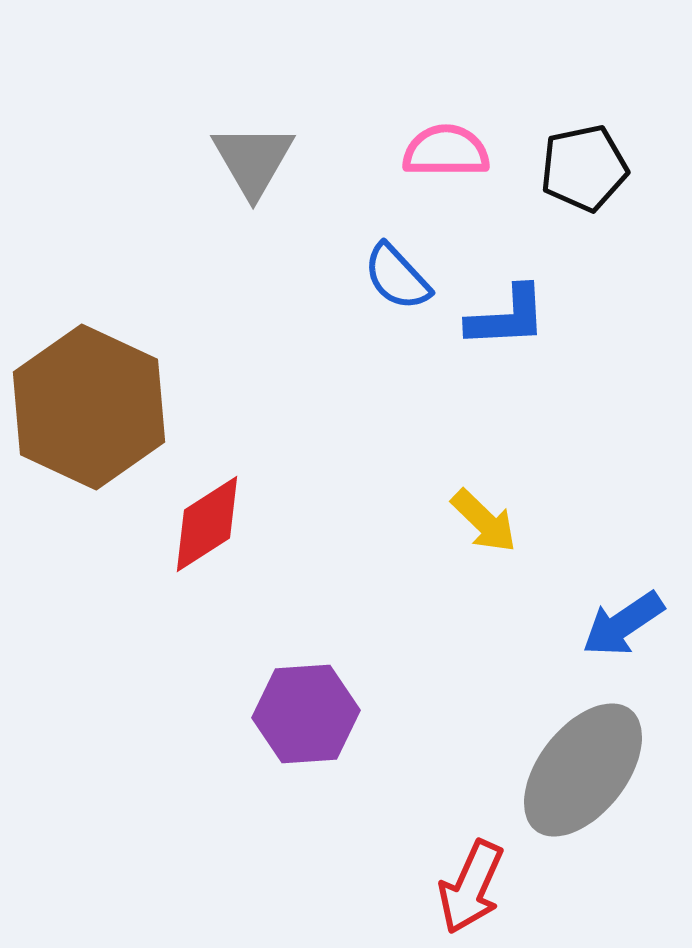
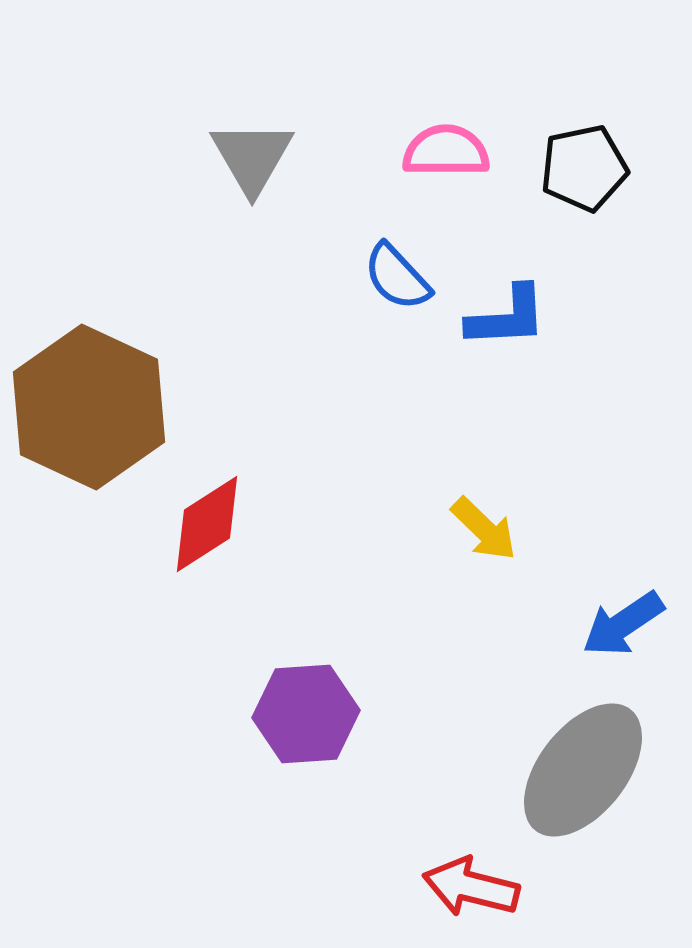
gray triangle: moved 1 px left, 3 px up
yellow arrow: moved 8 px down
red arrow: rotated 80 degrees clockwise
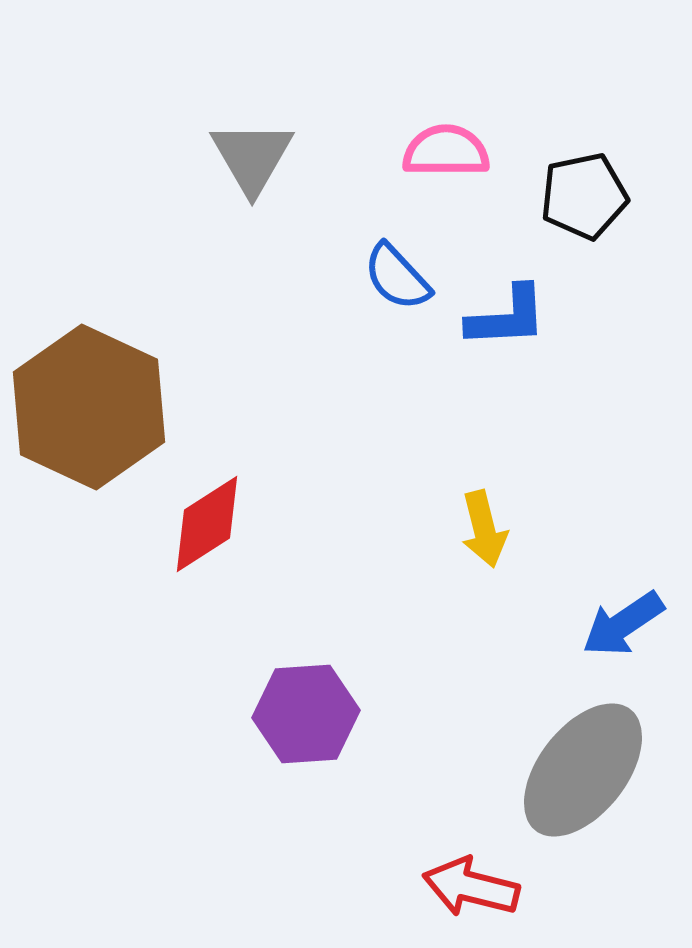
black pentagon: moved 28 px down
yellow arrow: rotated 32 degrees clockwise
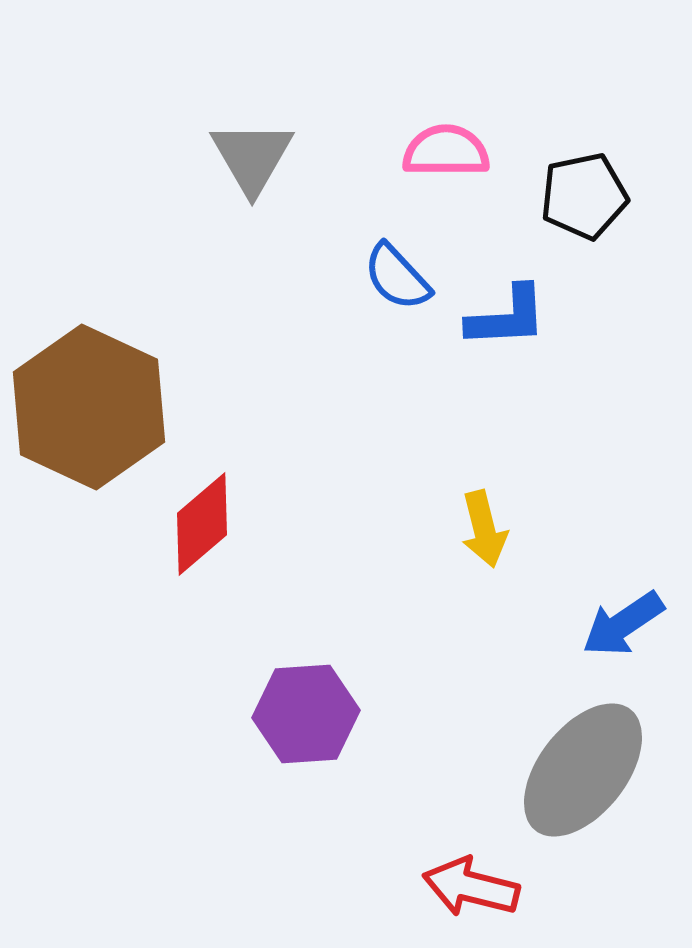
red diamond: moved 5 px left; rotated 8 degrees counterclockwise
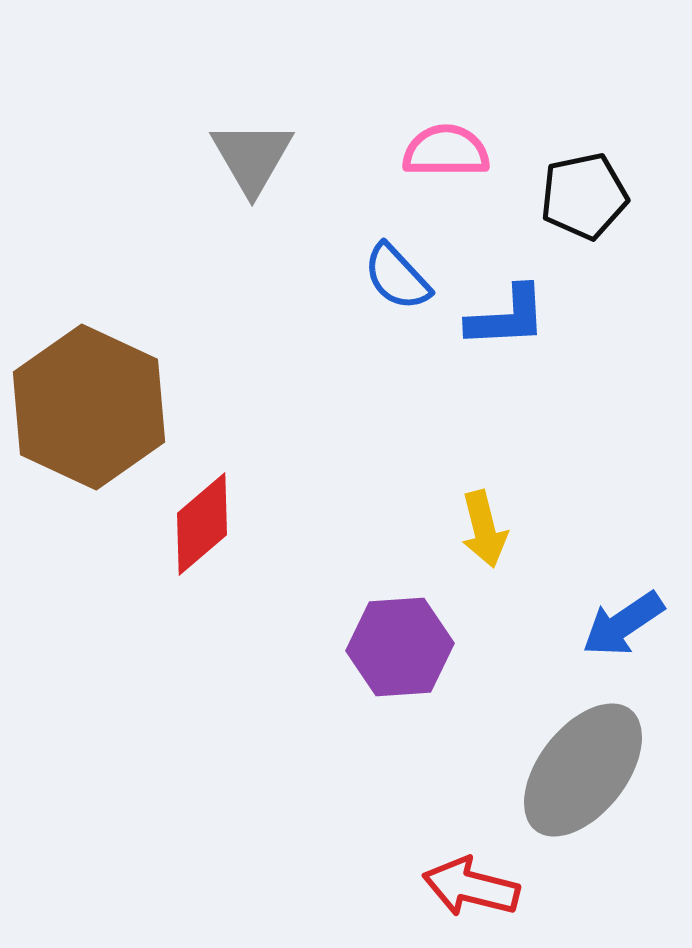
purple hexagon: moved 94 px right, 67 px up
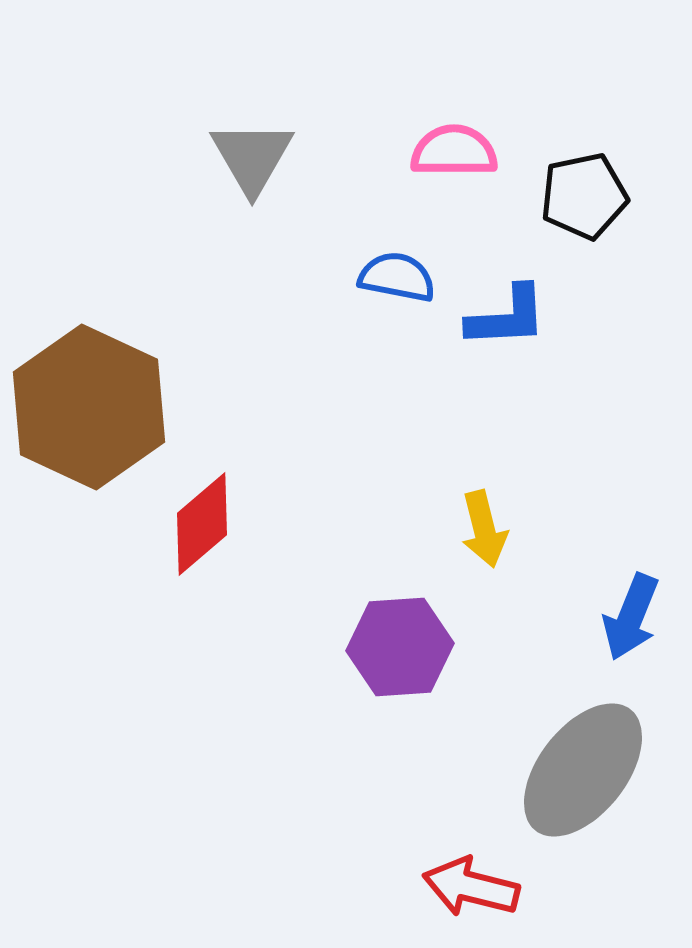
pink semicircle: moved 8 px right
blue semicircle: rotated 144 degrees clockwise
blue arrow: moved 8 px right, 7 px up; rotated 34 degrees counterclockwise
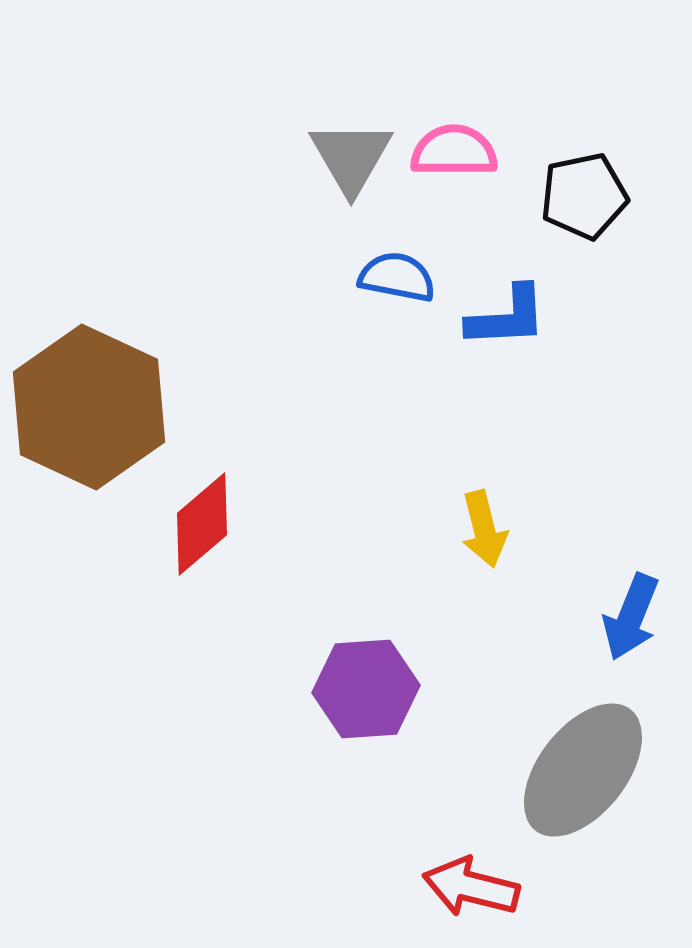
gray triangle: moved 99 px right
purple hexagon: moved 34 px left, 42 px down
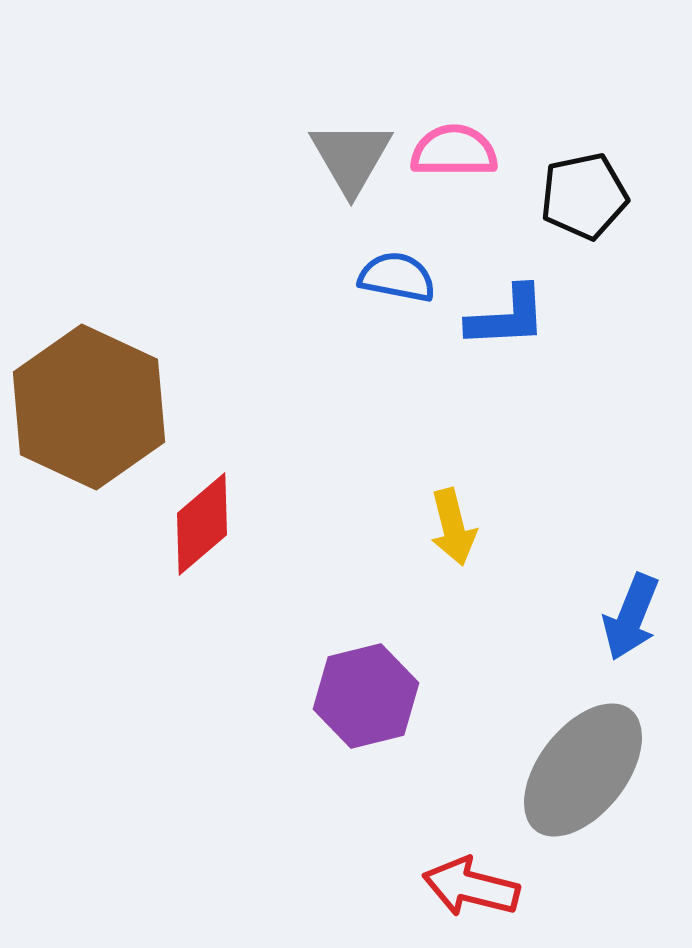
yellow arrow: moved 31 px left, 2 px up
purple hexagon: moved 7 px down; rotated 10 degrees counterclockwise
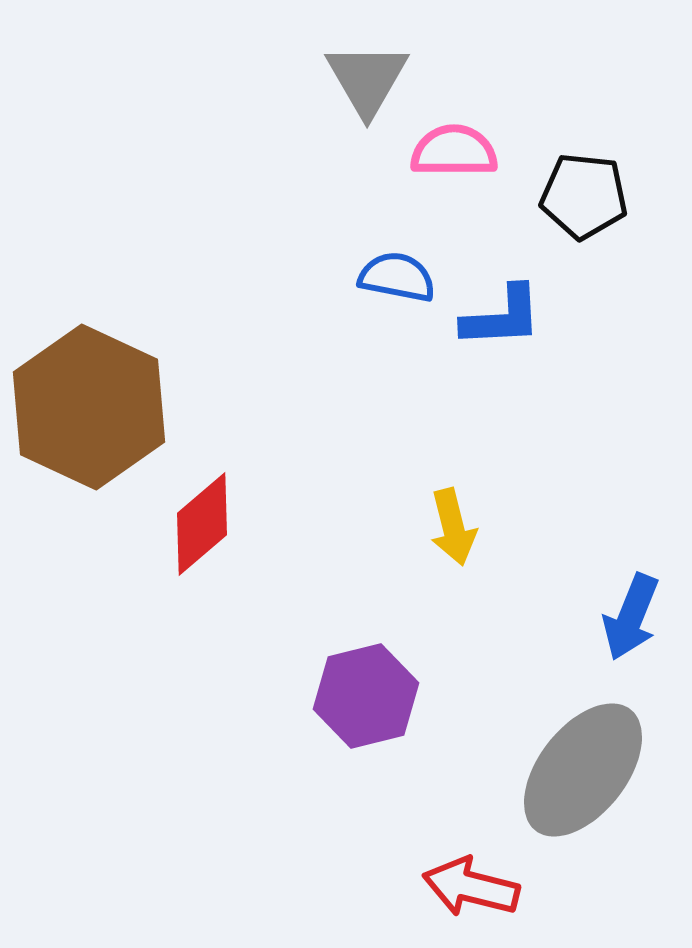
gray triangle: moved 16 px right, 78 px up
black pentagon: rotated 18 degrees clockwise
blue L-shape: moved 5 px left
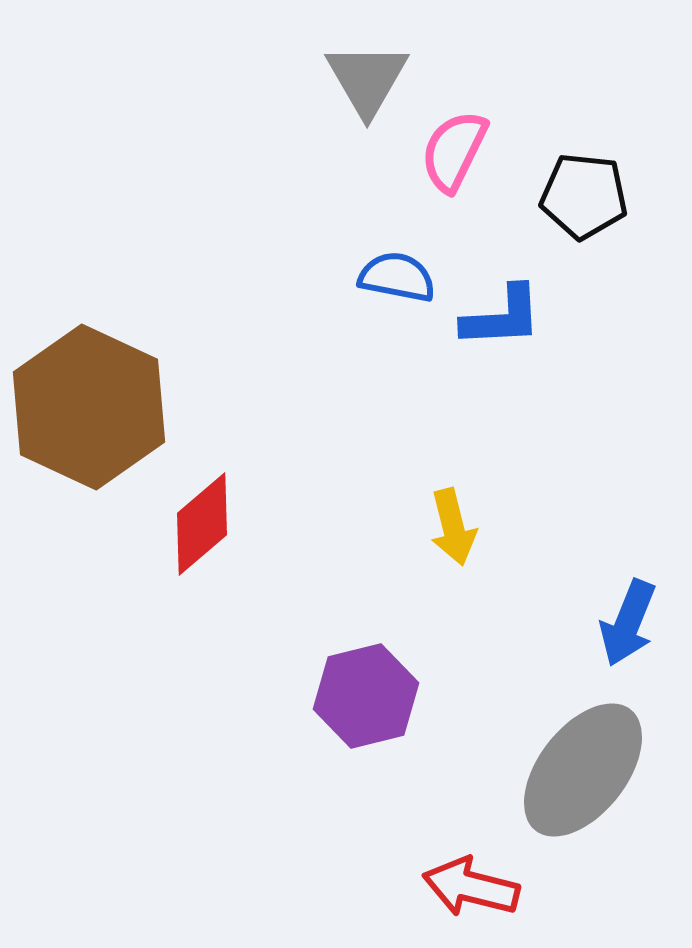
pink semicircle: rotated 64 degrees counterclockwise
blue arrow: moved 3 px left, 6 px down
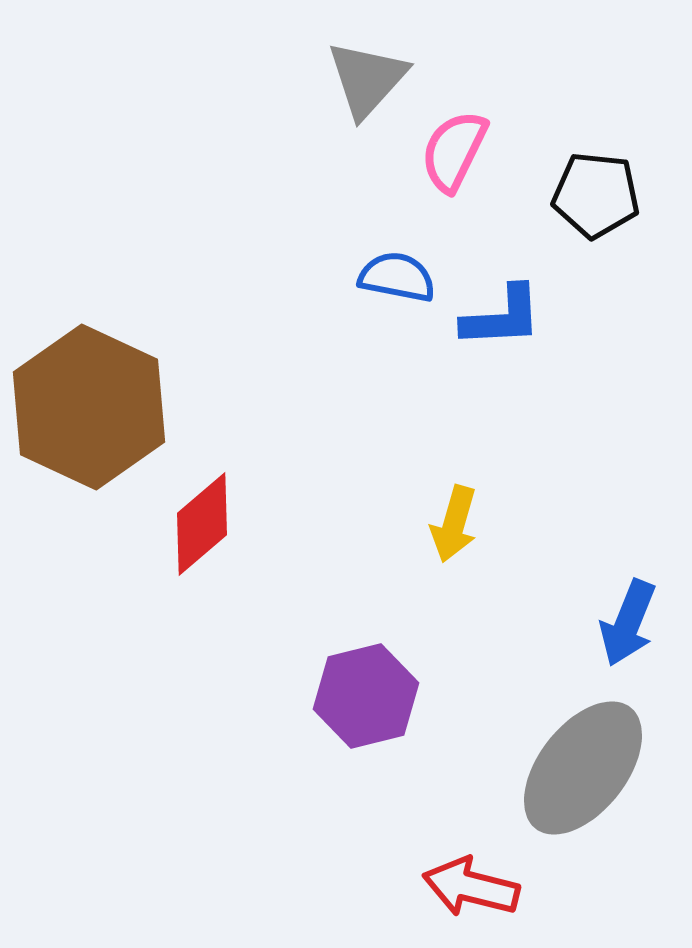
gray triangle: rotated 12 degrees clockwise
black pentagon: moved 12 px right, 1 px up
yellow arrow: moved 1 px right, 3 px up; rotated 30 degrees clockwise
gray ellipse: moved 2 px up
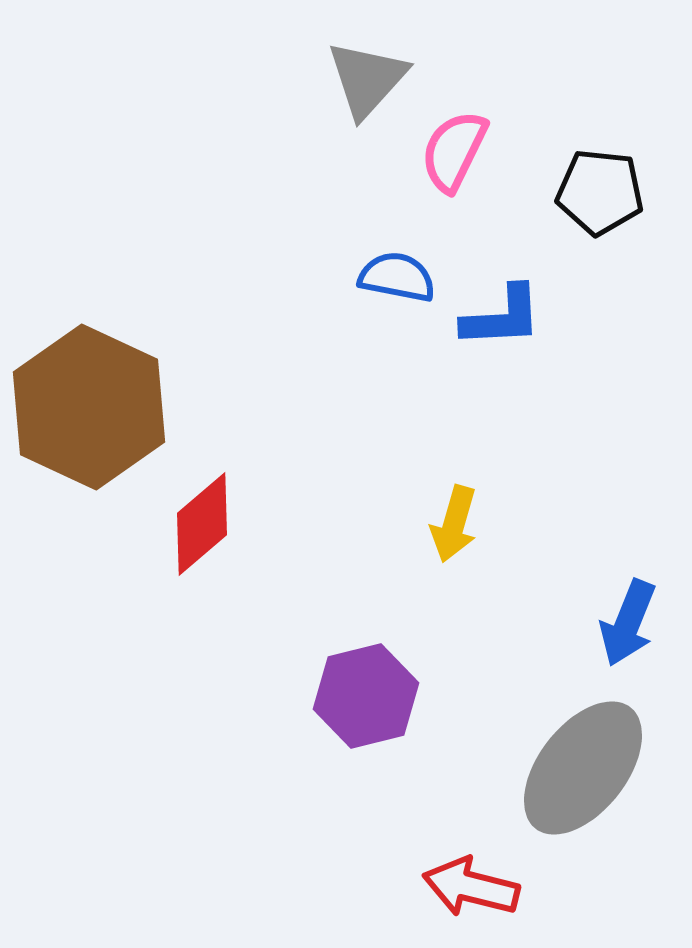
black pentagon: moved 4 px right, 3 px up
